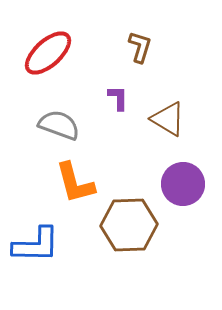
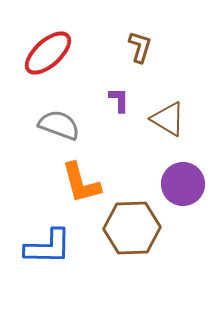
purple L-shape: moved 1 px right, 2 px down
orange L-shape: moved 6 px right
brown hexagon: moved 3 px right, 3 px down
blue L-shape: moved 12 px right, 2 px down
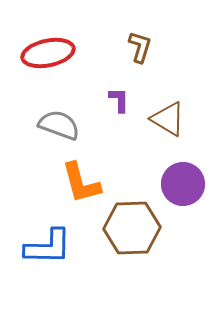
red ellipse: rotated 30 degrees clockwise
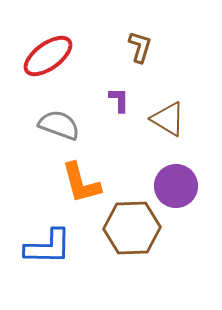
red ellipse: moved 3 px down; rotated 24 degrees counterclockwise
purple circle: moved 7 px left, 2 px down
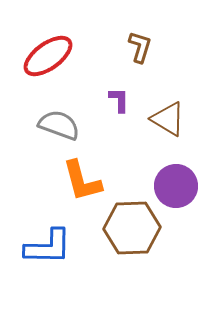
orange L-shape: moved 1 px right, 2 px up
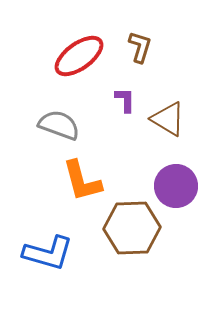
red ellipse: moved 31 px right
purple L-shape: moved 6 px right
blue L-shape: moved 6 px down; rotated 15 degrees clockwise
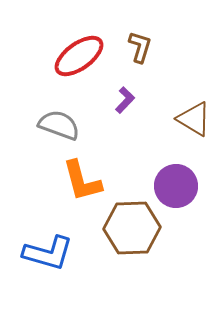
purple L-shape: rotated 44 degrees clockwise
brown triangle: moved 26 px right
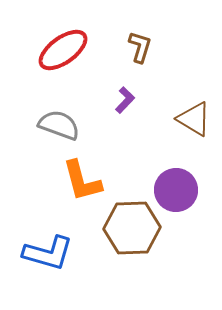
red ellipse: moved 16 px left, 6 px up
purple circle: moved 4 px down
